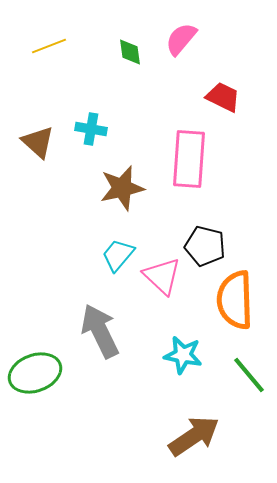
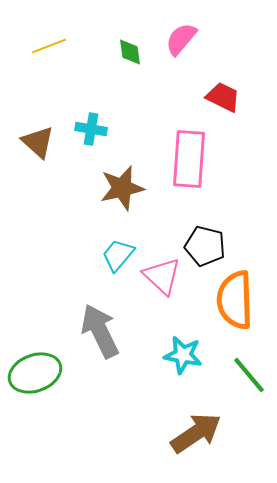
brown arrow: moved 2 px right, 3 px up
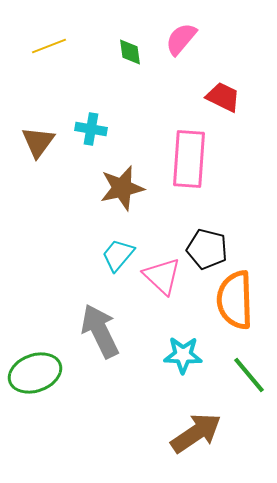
brown triangle: rotated 24 degrees clockwise
black pentagon: moved 2 px right, 3 px down
cyan star: rotated 9 degrees counterclockwise
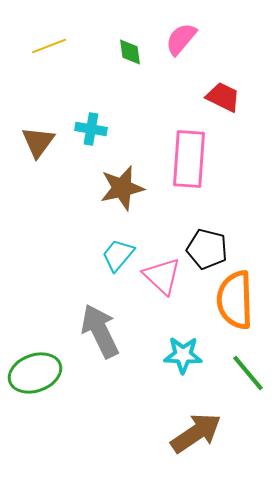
green line: moved 1 px left, 2 px up
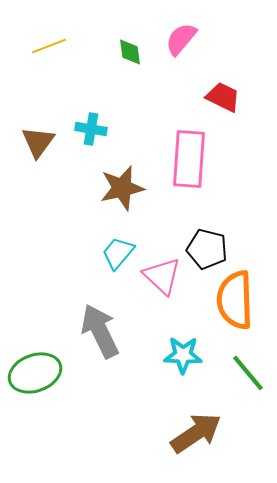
cyan trapezoid: moved 2 px up
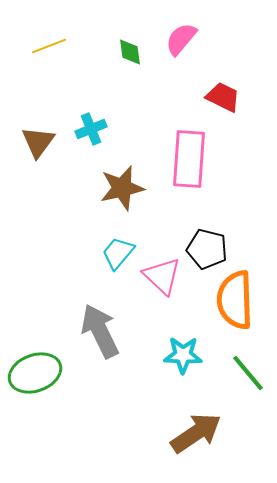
cyan cross: rotated 32 degrees counterclockwise
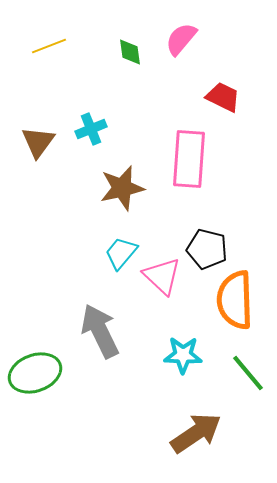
cyan trapezoid: moved 3 px right
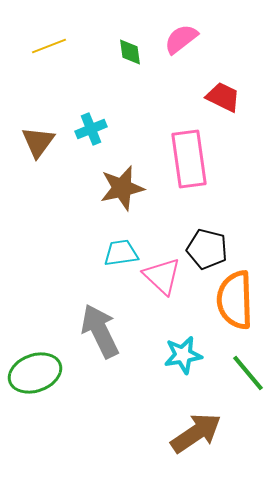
pink semicircle: rotated 12 degrees clockwise
pink rectangle: rotated 12 degrees counterclockwise
cyan trapezoid: rotated 42 degrees clockwise
cyan star: rotated 12 degrees counterclockwise
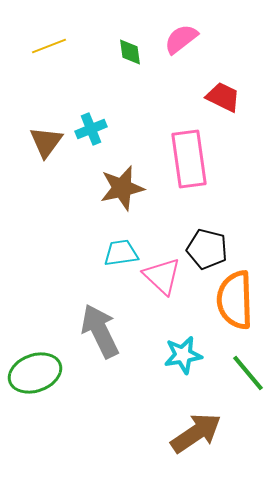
brown triangle: moved 8 px right
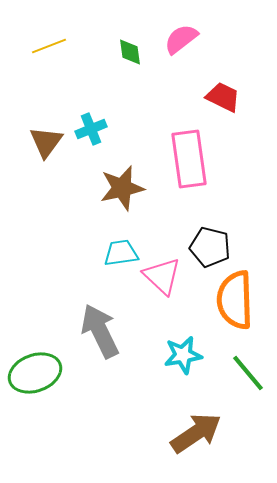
black pentagon: moved 3 px right, 2 px up
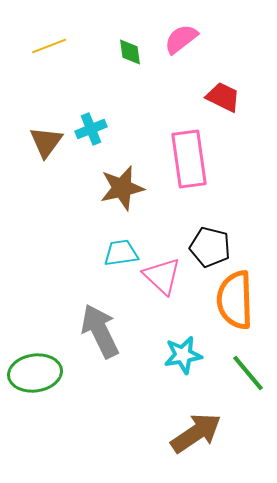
green ellipse: rotated 12 degrees clockwise
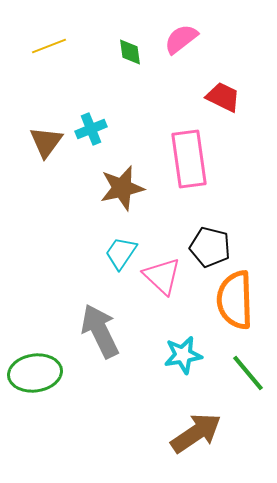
cyan trapezoid: rotated 48 degrees counterclockwise
